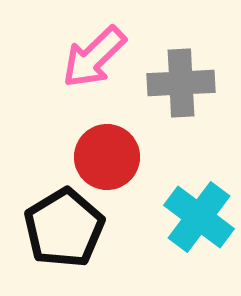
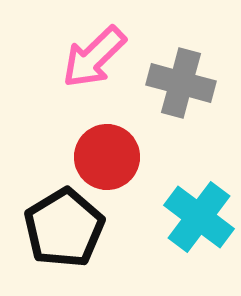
gray cross: rotated 18 degrees clockwise
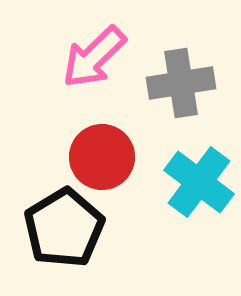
gray cross: rotated 24 degrees counterclockwise
red circle: moved 5 px left
cyan cross: moved 35 px up
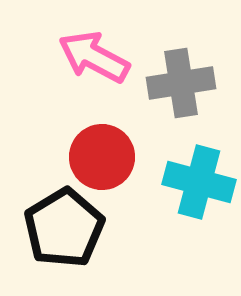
pink arrow: rotated 72 degrees clockwise
cyan cross: rotated 22 degrees counterclockwise
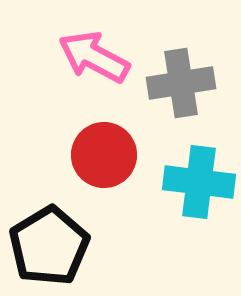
red circle: moved 2 px right, 2 px up
cyan cross: rotated 8 degrees counterclockwise
black pentagon: moved 15 px left, 18 px down
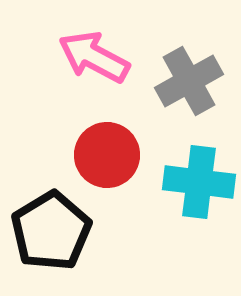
gray cross: moved 8 px right, 2 px up; rotated 20 degrees counterclockwise
red circle: moved 3 px right
black pentagon: moved 2 px right, 15 px up
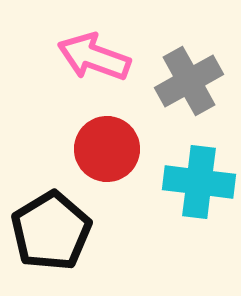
pink arrow: rotated 8 degrees counterclockwise
red circle: moved 6 px up
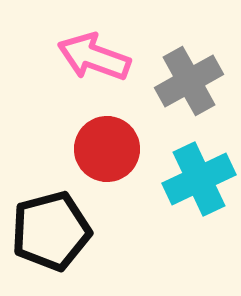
cyan cross: moved 3 px up; rotated 32 degrees counterclockwise
black pentagon: rotated 16 degrees clockwise
